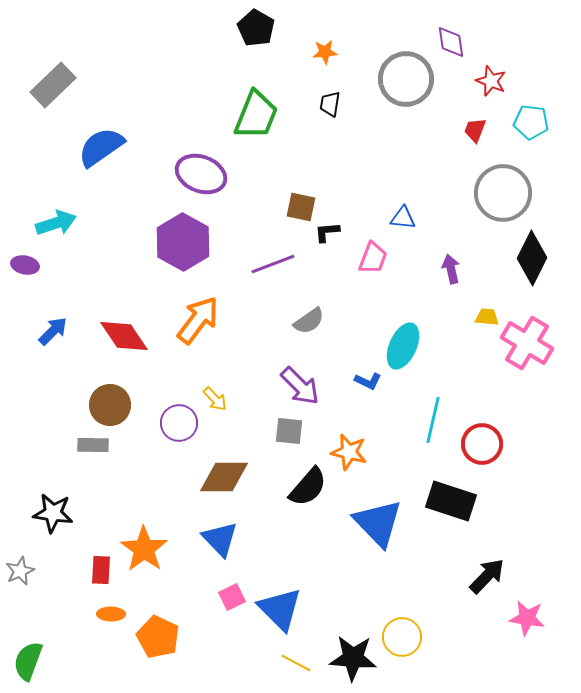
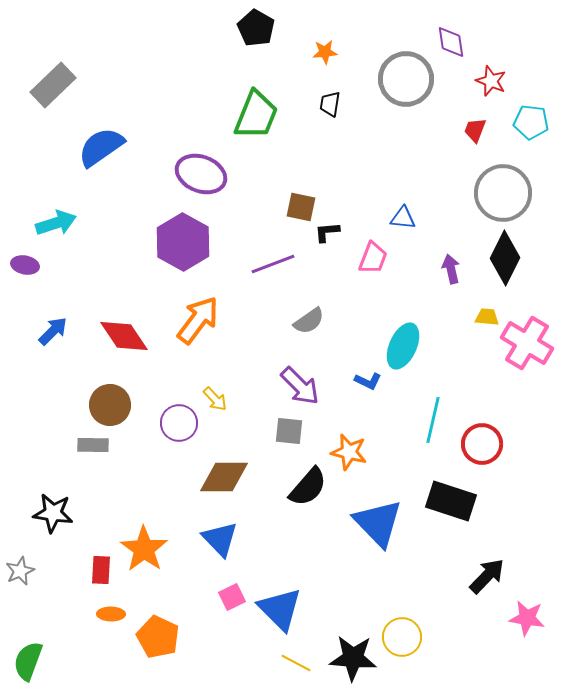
black diamond at (532, 258): moved 27 px left
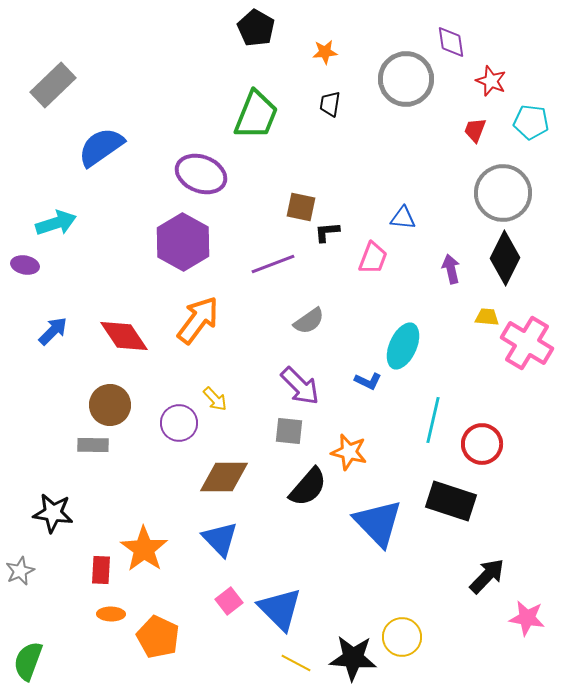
pink square at (232, 597): moved 3 px left, 4 px down; rotated 12 degrees counterclockwise
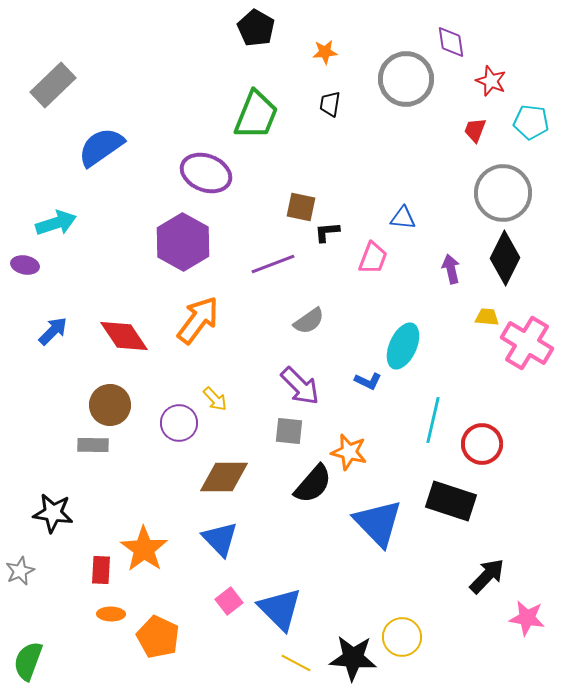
purple ellipse at (201, 174): moved 5 px right, 1 px up
black semicircle at (308, 487): moved 5 px right, 3 px up
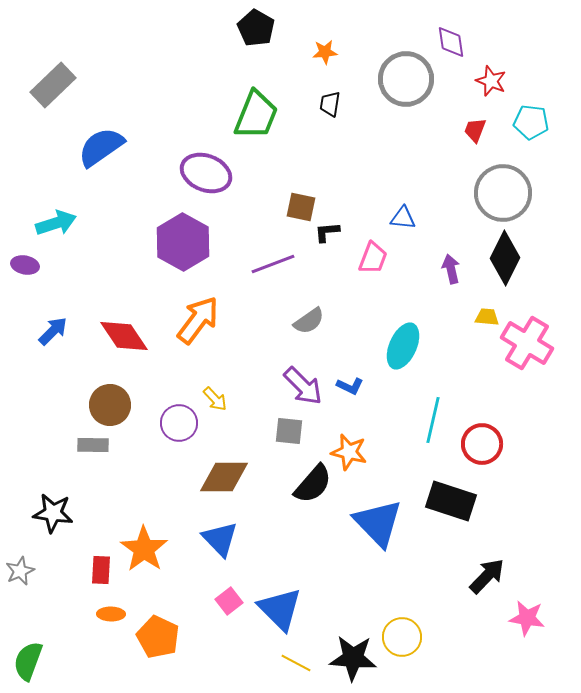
blue L-shape at (368, 381): moved 18 px left, 5 px down
purple arrow at (300, 386): moved 3 px right
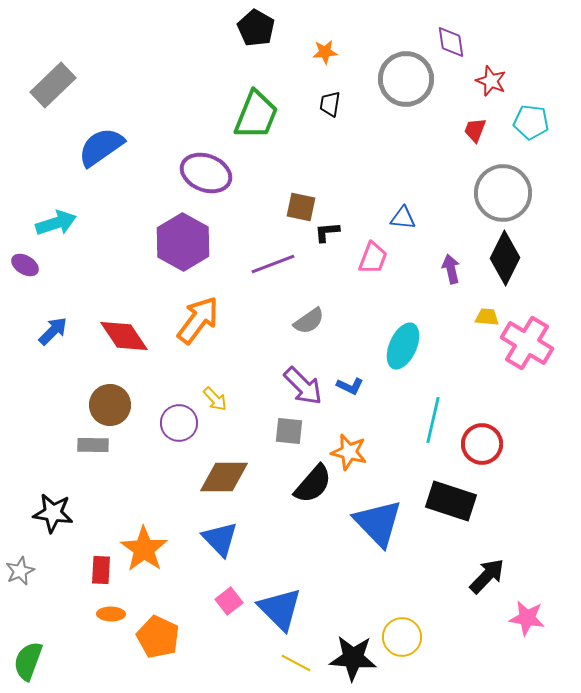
purple ellipse at (25, 265): rotated 20 degrees clockwise
